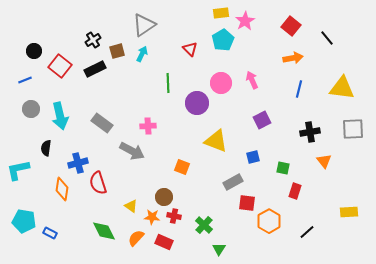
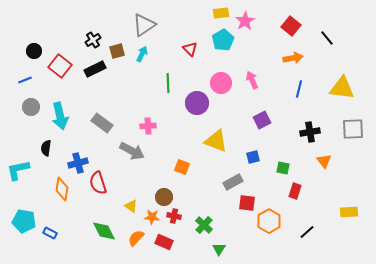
gray circle at (31, 109): moved 2 px up
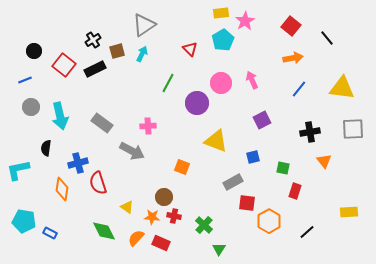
red square at (60, 66): moved 4 px right, 1 px up
green line at (168, 83): rotated 30 degrees clockwise
blue line at (299, 89): rotated 24 degrees clockwise
yellow triangle at (131, 206): moved 4 px left, 1 px down
red rectangle at (164, 242): moved 3 px left, 1 px down
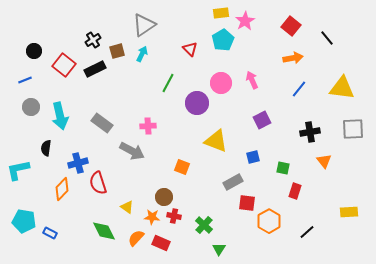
orange diamond at (62, 189): rotated 35 degrees clockwise
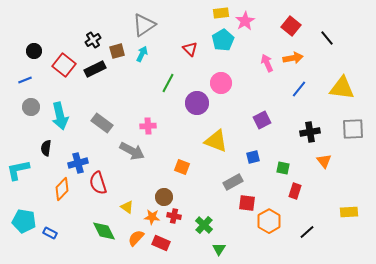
pink arrow at (252, 80): moved 15 px right, 17 px up
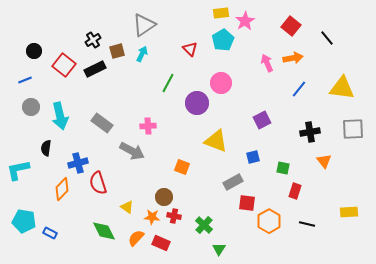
black line at (307, 232): moved 8 px up; rotated 56 degrees clockwise
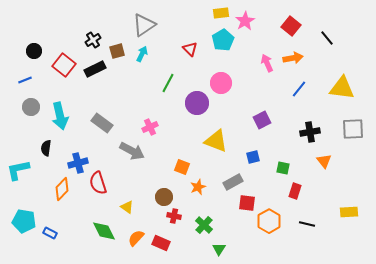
pink cross at (148, 126): moved 2 px right, 1 px down; rotated 21 degrees counterclockwise
orange star at (152, 217): moved 46 px right, 30 px up; rotated 28 degrees counterclockwise
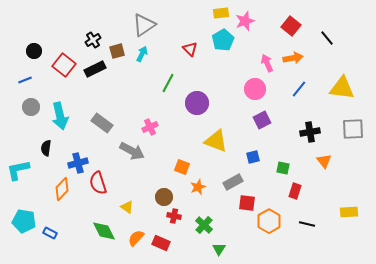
pink star at (245, 21): rotated 12 degrees clockwise
pink circle at (221, 83): moved 34 px right, 6 px down
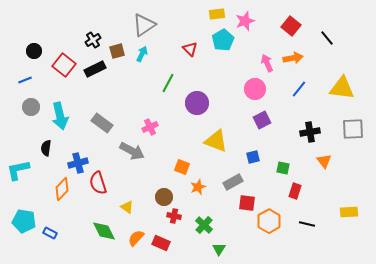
yellow rectangle at (221, 13): moved 4 px left, 1 px down
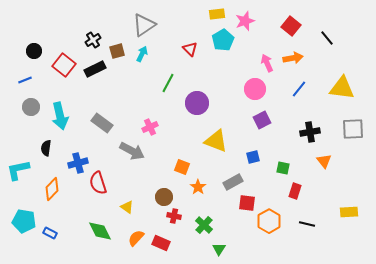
orange star at (198, 187): rotated 14 degrees counterclockwise
orange diamond at (62, 189): moved 10 px left
green diamond at (104, 231): moved 4 px left
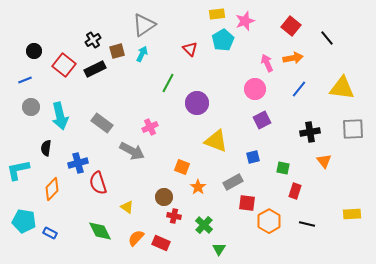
yellow rectangle at (349, 212): moved 3 px right, 2 px down
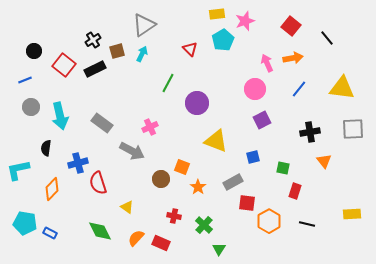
brown circle at (164, 197): moved 3 px left, 18 px up
cyan pentagon at (24, 221): moved 1 px right, 2 px down
